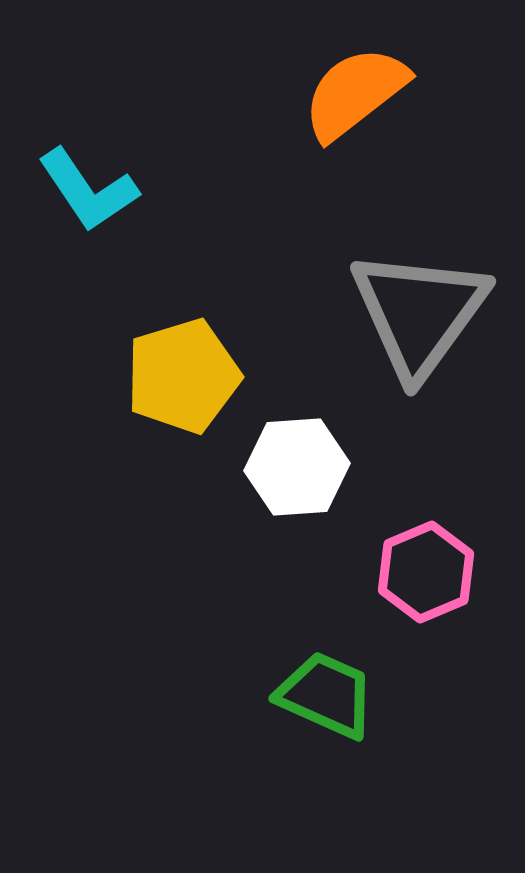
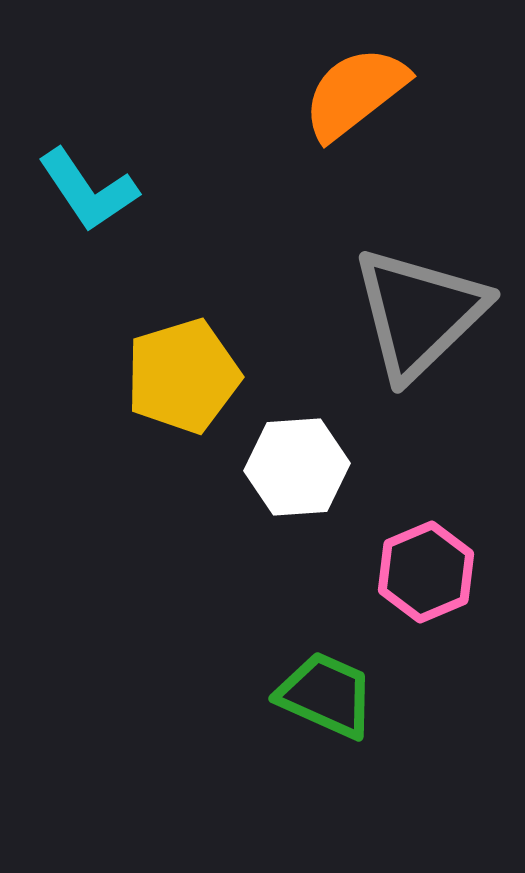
gray triangle: rotated 10 degrees clockwise
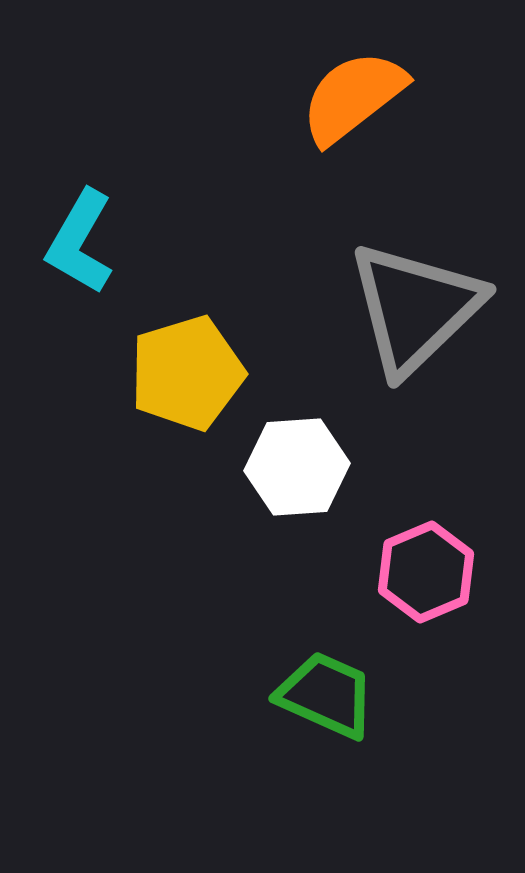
orange semicircle: moved 2 px left, 4 px down
cyan L-shape: moved 8 px left, 52 px down; rotated 64 degrees clockwise
gray triangle: moved 4 px left, 5 px up
yellow pentagon: moved 4 px right, 3 px up
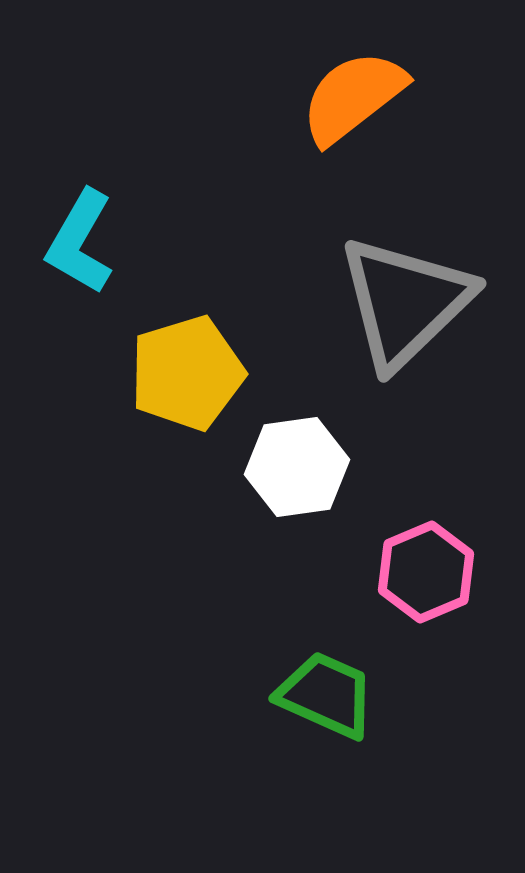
gray triangle: moved 10 px left, 6 px up
white hexagon: rotated 4 degrees counterclockwise
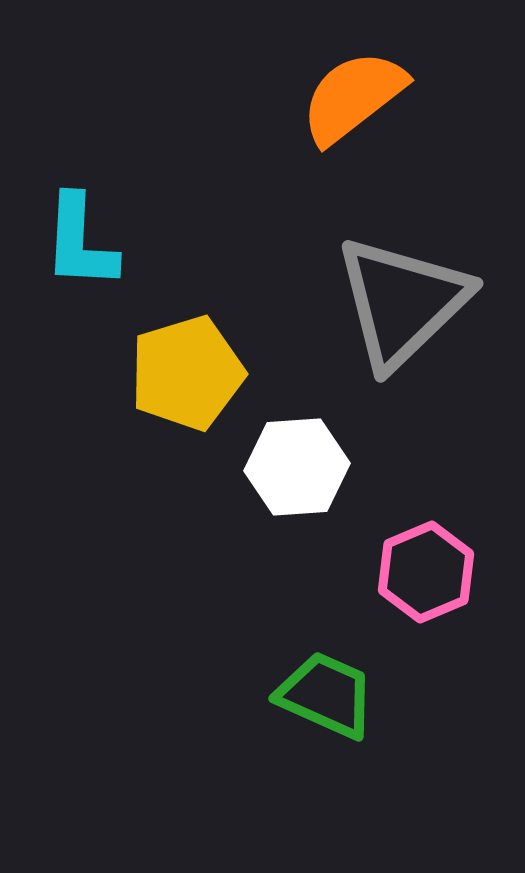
cyan L-shape: rotated 27 degrees counterclockwise
gray triangle: moved 3 px left
white hexagon: rotated 4 degrees clockwise
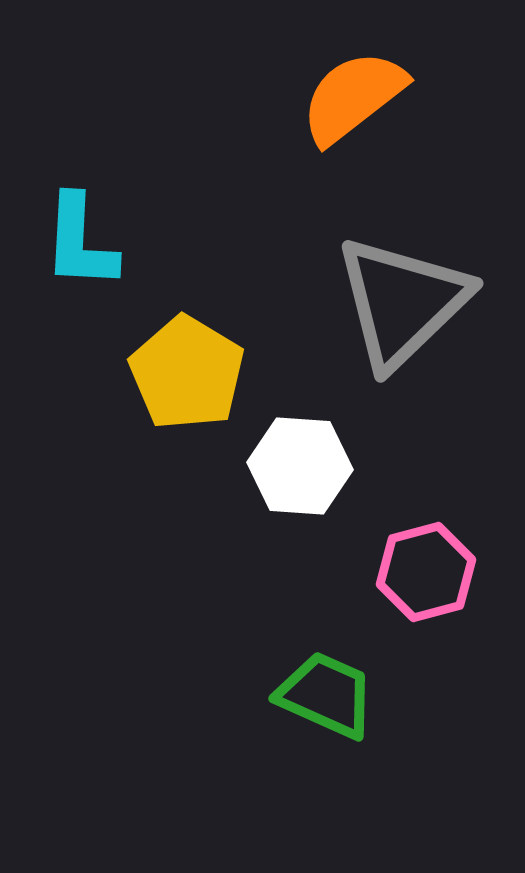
yellow pentagon: rotated 24 degrees counterclockwise
white hexagon: moved 3 px right, 1 px up; rotated 8 degrees clockwise
pink hexagon: rotated 8 degrees clockwise
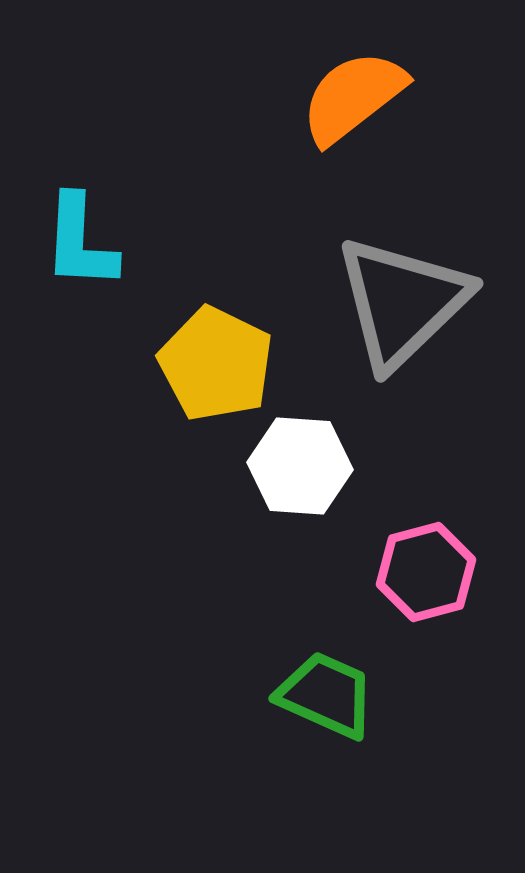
yellow pentagon: moved 29 px right, 9 px up; rotated 5 degrees counterclockwise
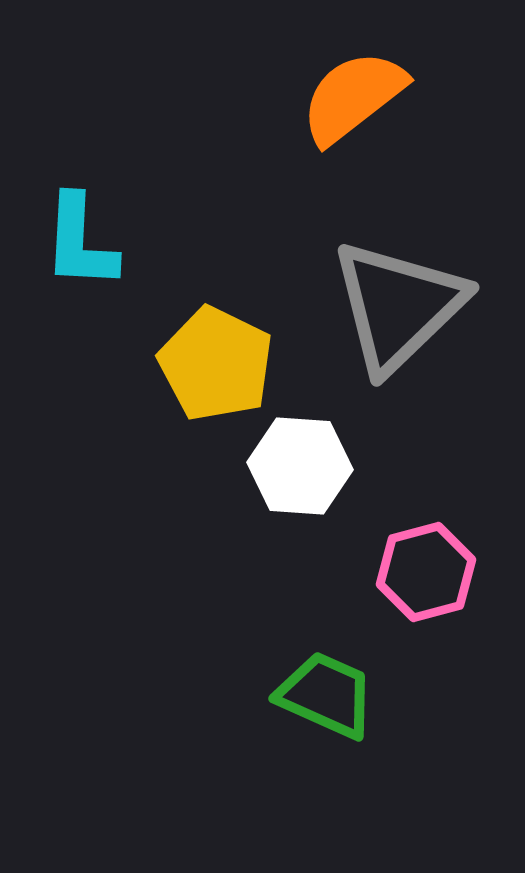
gray triangle: moved 4 px left, 4 px down
